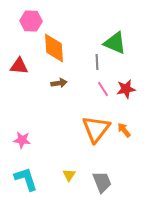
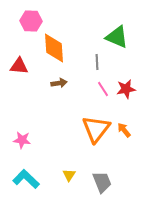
green triangle: moved 2 px right, 6 px up
cyan L-shape: rotated 28 degrees counterclockwise
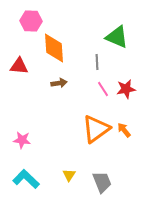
orange triangle: rotated 16 degrees clockwise
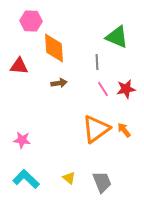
yellow triangle: moved 3 px down; rotated 24 degrees counterclockwise
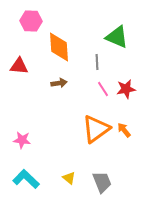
orange diamond: moved 5 px right, 1 px up
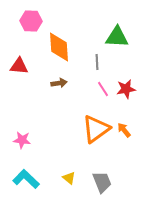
green triangle: rotated 20 degrees counterclockwise
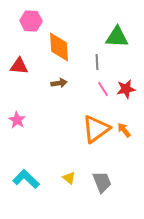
pink star: moved 5 px left, 20 px up; rotated 24 degrees clockwise
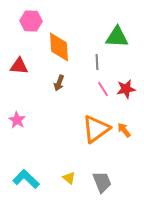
brown arrow: rotated 119 degrees clockwise
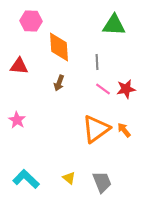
green triangle: moved 3 px left, 12 px up
pink line: rotated 21 degrees counterclockwise
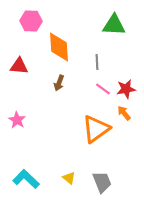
orange arrow: moved 17 px up
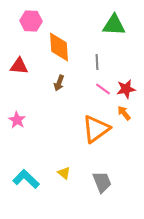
yellow triangle: moved 5 px left, 5 px up
